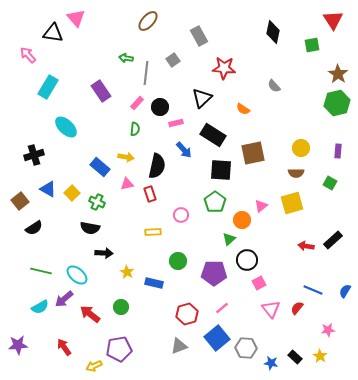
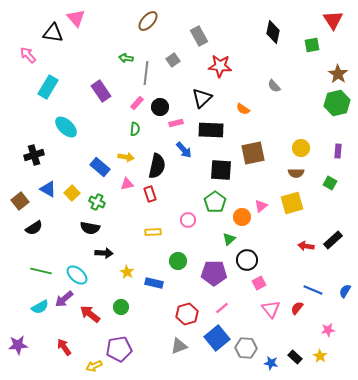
red star at (224, 68): moved 4 px left, 2 px up
black rectangle at (213, 135): moved 2 px left, 5 px up; rotated 30 degrees counterclockwise
pink circle at (181, 215): moved 7 px right, 5 px down
orange circle at (242, 220): moved 3 px up
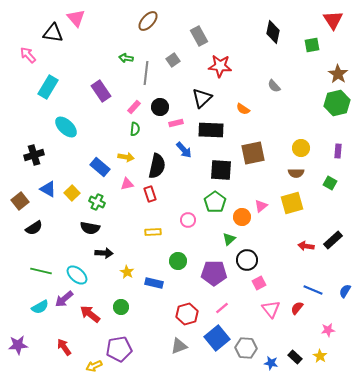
pink rectangle at (137, 103): moved 3 px left, 4 px down
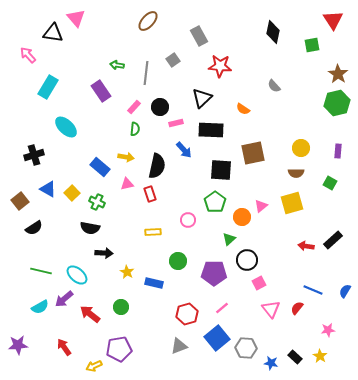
green arrow at (126, 58): moved 9 px left, 7 px down
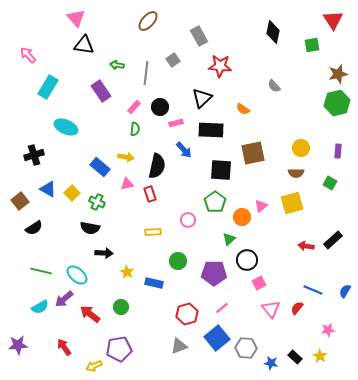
black triangle at (53, 33): moved 31 px right, 12 px down
brown star at (338, 74): rotated 24 degrees clockwise
cyan ellipse at (66, 127): rotated 20 degrees counterclockwise
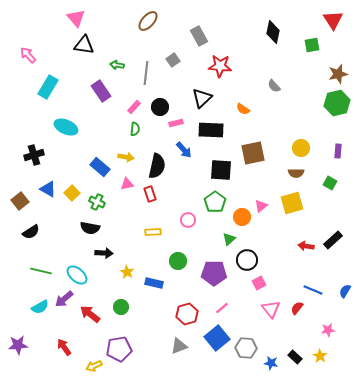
black semicircle at (34, 228): moved 3 px left, 4 px down
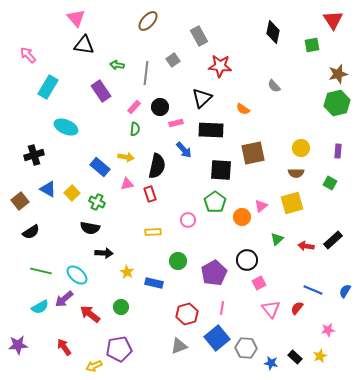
green triangle at (229, 239): moved 48 px right
purple pentagon at (214, 273): rotated 30 degrees counterclockwise
pink line at (222, 308): rotated 40 degrees counterclockwise
yellow star at (320, 356): rotated 16 degrees clockwise
